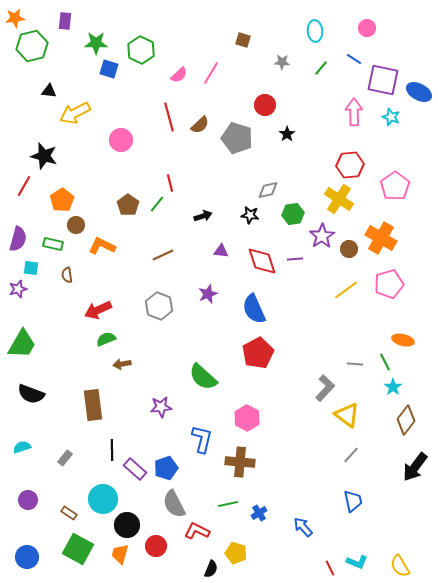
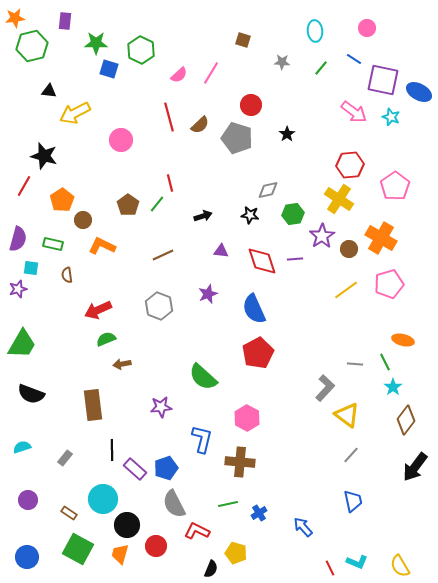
red circle at (265, 105): moved 14 px left
pink arrow at (354, 112): rotated 128 degrees clockwise
brown circle at (76, 225): moved 7 px right, 5 px up
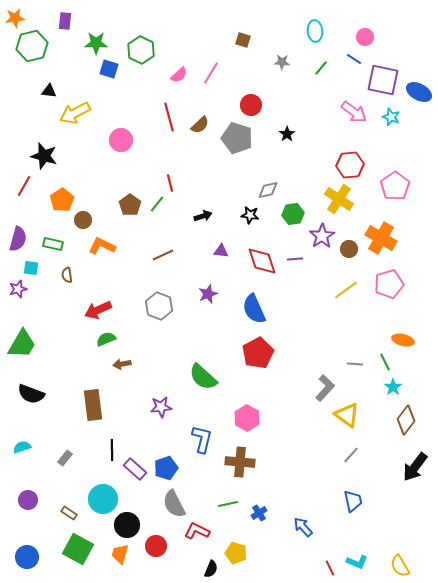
pink circle at (367, 28): moved 2 px left, 9 px down
brown pentagon at (128, 205): moved 2 px right
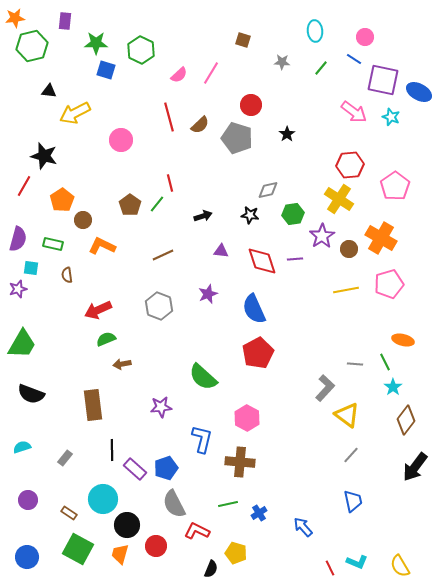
blue square at (109, 69): moved 3 px left, 1 px down
yellow line at (346, 290): rotated 25 degrees clockwise
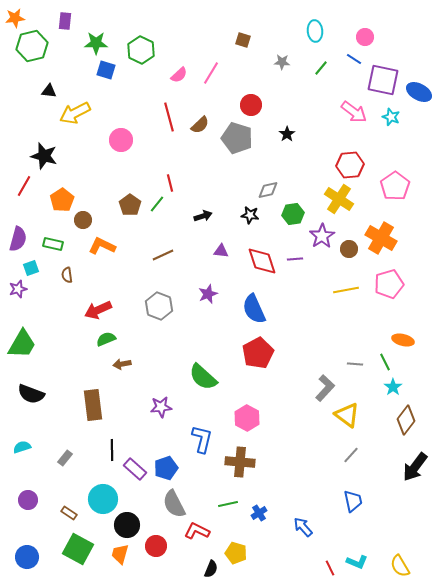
cyan square at (31, 268): rotated 28 degrees counterclockwise
